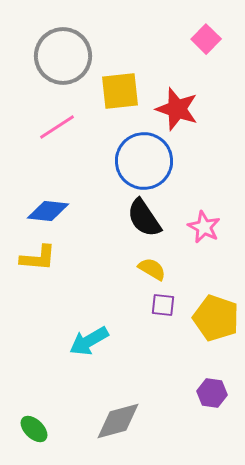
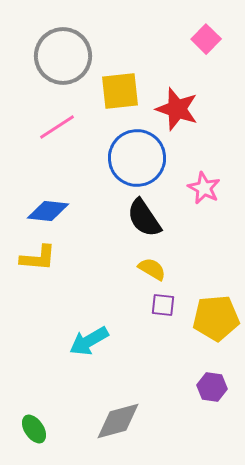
blue circle: moved 7 px left, 3 px up
pink star: moved 39 px up
yellow pentagon: rotated 24 degrees counterclockwise
purple hexagon: moved 6 px up
green ellipse: rotated 12 degrees clockwise
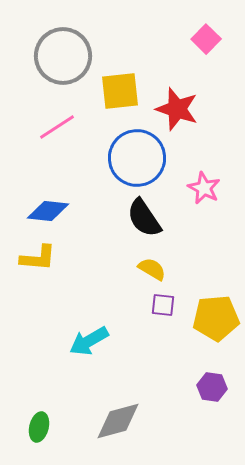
green ellipse: moved 5 px right, 2 px up; rotated 48 degrees clockwise
